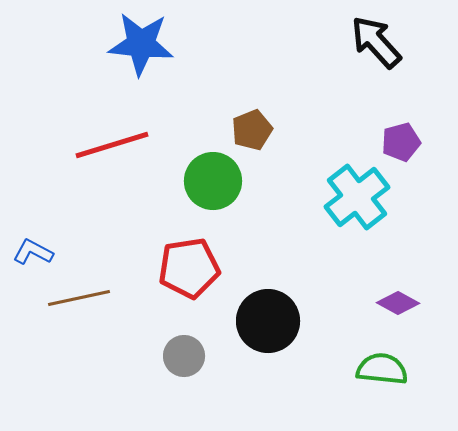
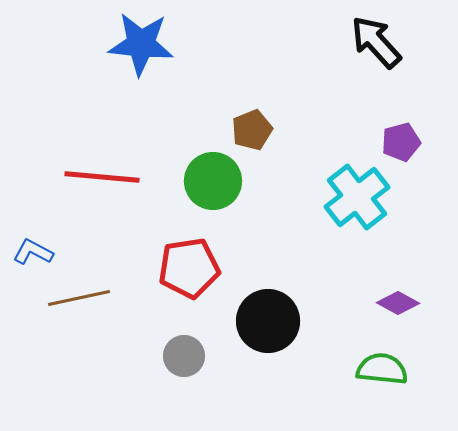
red line: moved 10 px left, 32 px down; rotated 22 degrees clockwise
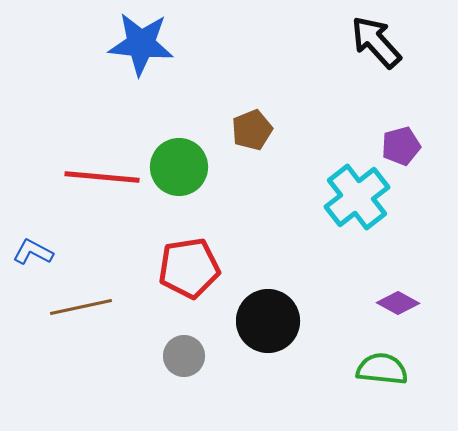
purple pentagon: moved 4 px down
green circle: moved 34 px left, 14 px up
brown line: moved 2 px right, 9 px down
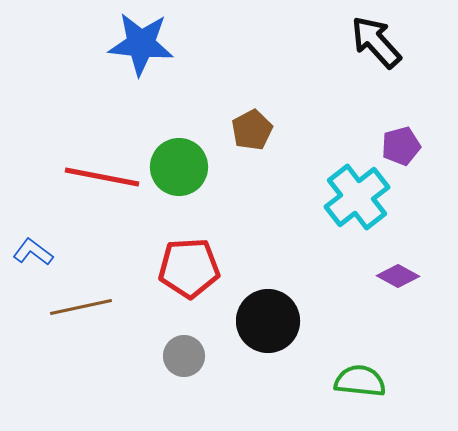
brown pentagon: rotated 6 degrees counterclockwise
red line: rotated 6 degrees clockwise
blue L-shape: rotated 9 degrees clockwise
red pentagon: rotated 6 degrees clockwise
purple diamond: moved 27 px up
green semicircle: moved 22 px left, 12 px down
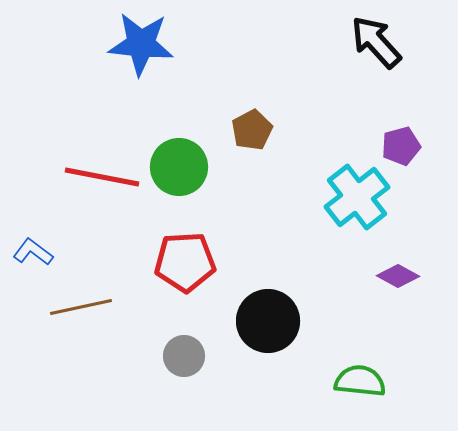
red pentagon: moved 4 px left, 6 px up
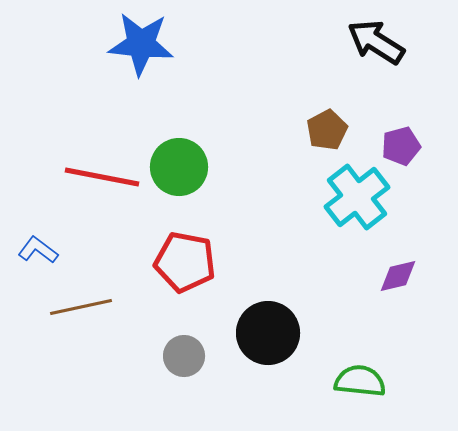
black arrow: rotated 16 degrees counterclockwise
brown pentagon: moved 75 px right
blue L-shape: moved 5 px right, 2 px up
red pentagon: rotated 14 degrees clockwise
purple diamond: rotated 42 degrees counterclockwise
black circle: moved 12 px down
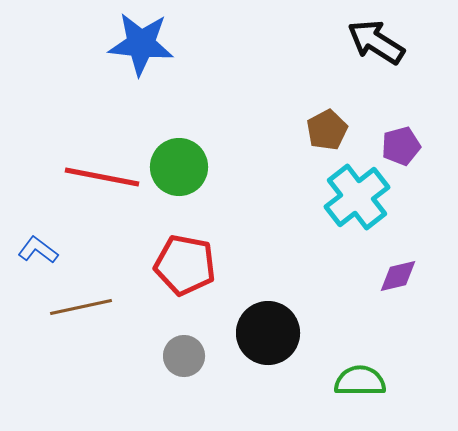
red pentagon: moved 3 px down
green semicircle: rotated 6 degrees counterclockwise
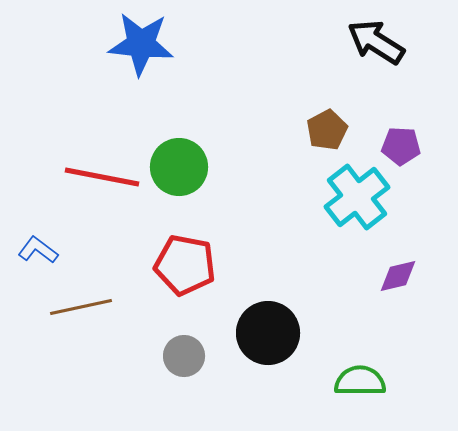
purple pentagon: rotated 18 degrees clockwise
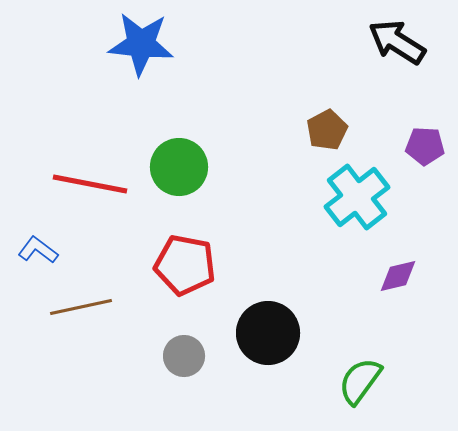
black arrow: moved 21 px right
purple pentagon: moved 24 px right
red line: moved 12 px left, 7 px down
green semicircle: rotated 54 degrees counterclockwise
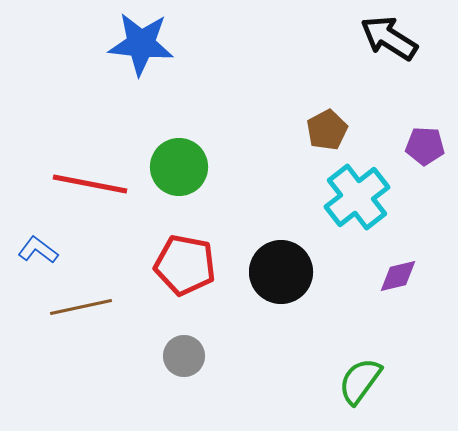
black arrow: moved 8 px left, 4 px up
black circle: moved 13 px right, 61 px up
